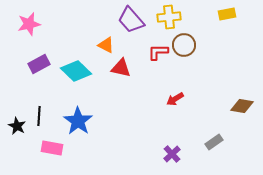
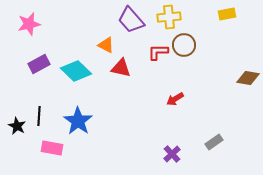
brown diamond: moved 6 px right, 28 px up
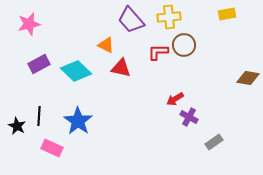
pink rectangle: rotated 15 degrees clockwise
purple cross: moved 17 px right, 37 px up; rotated 18 degrees counterclockwise
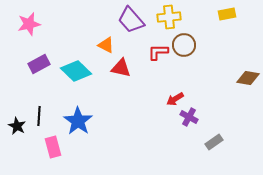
pink rectangle: moved 1 px right, 1 px up; rotated 50 degrees clockwise
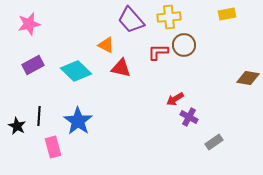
purple rectangle: moved 6 px left, 1 px down
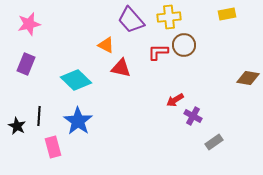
purple rectangle: moved 7 px left, 1 px up; rotated 40 degrees counterclockwise
cyan diamond: moved 9 px down
red arrow: moved 1 px down
purple cross: moved 4 px right, 1 px up
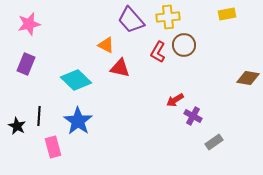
yellow cross: moved 1 px left
red L-shape: rotated 60 degrees counterclockwise
red triangle: moved 1 px left
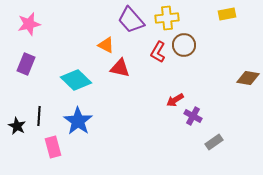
yellow cross: moved 1 px left, 1 px down
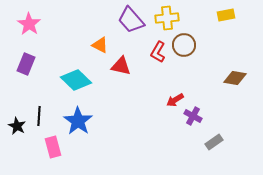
yellow rectangle: moved 1 px left, 1 px down
pink star: rotated 25 degrees counterclockwise
orange triangle: moved 6 px left
red triangle: moved 1 px right, 2 px up
brown diamond: moved 13 px left
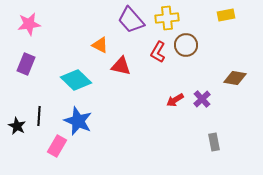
pink star: rotated 30 degrees clockwise
brown circle: moved 2 px right
purple cross: moved 9 px right, 17 px up; rotated 18 degrees clockwise
blue star: rotated 12 degrees counterclockwise
gray rectangle: rotated 66 degrees counterclockwise
pink rectangle: moved 4 px right, 1 px up; rotated 45 degrees clockwise
